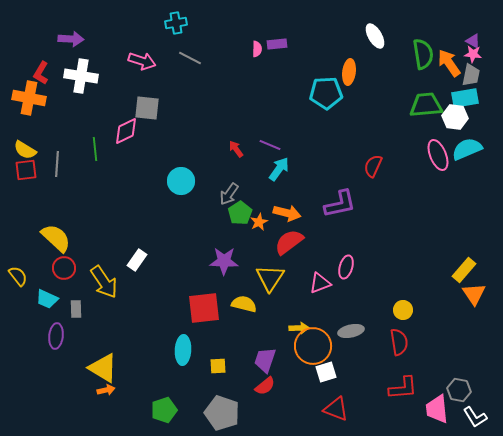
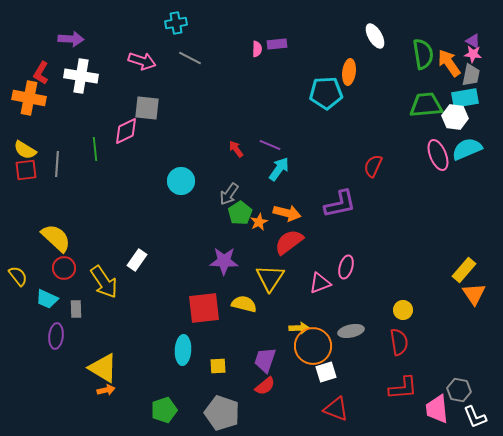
white L-shape at (475, 417): rotated 10 degrees clockwise
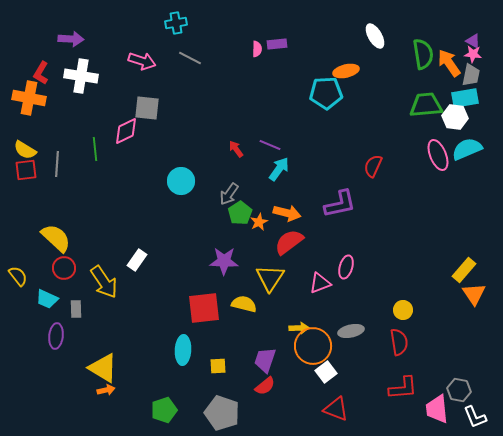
orange ellipse at (349, 72): moved 3 px left, 1 px up; rotated 70 degrees clockwise
white square at (326, 372): rotated 20 degrees counterclockwise
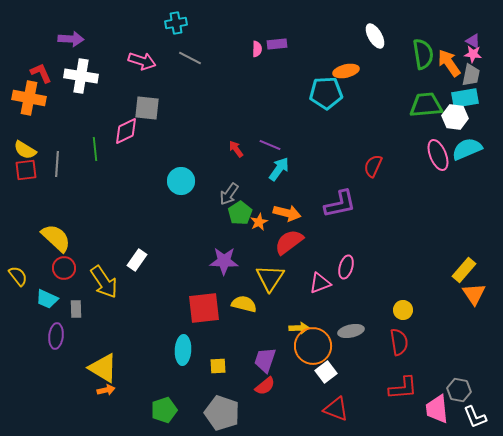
red L-shape at (41, 73): rotated 125 degrees clockwise
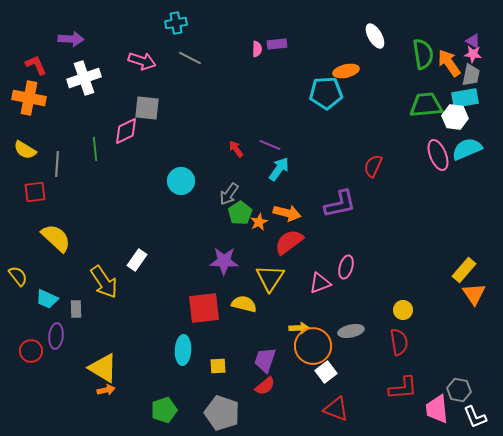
red L-shape at (41, 73): moved 5 px left, 8 px up
white cross at (81, 76): moved 3 px right, 2 px down; rotated 28 degrees counterclockwise
red square at (26, 170): moved 9 px right, 22 px down
red circle at (64, 268): moved 33 px left, 83 px down
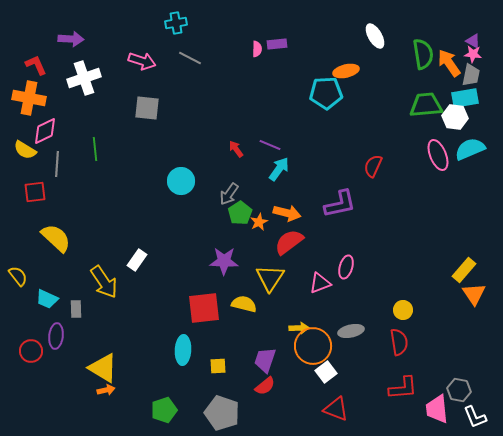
pink diamond at (126, 131): moved 81 px left
cyan semicircle at (467, 149): moved 3 px right
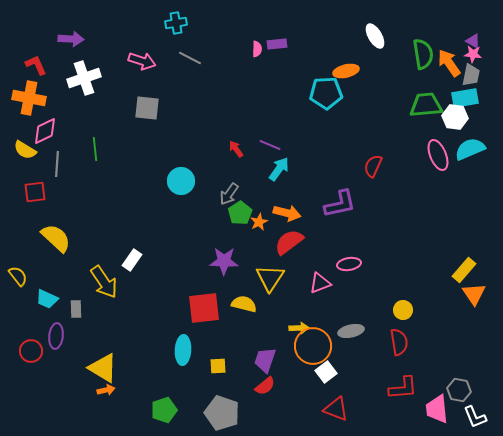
white rectangle at (137, 260): moved 5 px left
pink ellipse at (346, 267): moved 3 px right, 3 px up; rotated 65 degrees clockwise
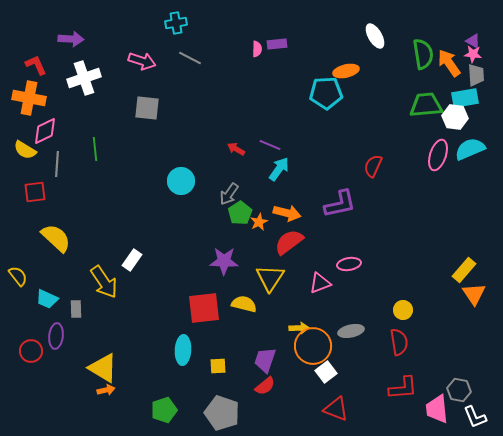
gray trapezoid at (471, 75): moved 5 px right; rotated 15 degrees counterclockwise
red arrow at (236, 149): rotated 24 degrees counterclockwise
pink ellipse at (438, 155): rotated 40 degrees clockwise
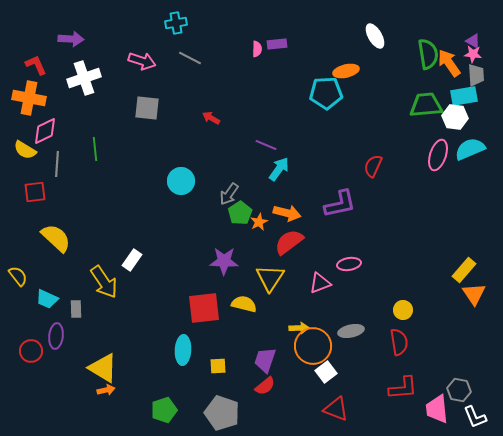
green semicircle at (423, 54): moved 5 px right
cyan rectangle at (465, 98): moved 1 px left, 2 px up
purple line at (270, 145): moved 4 px left
red arrow at (236, 149): moved 25 px left, 31 px up
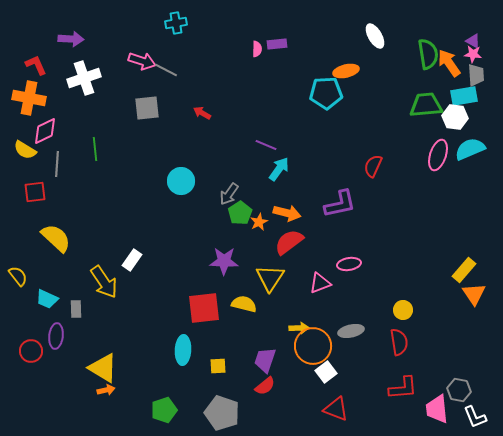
gray line at (190, 58): moved 24 px left, 12 px down
gray square at (147, 108): rotated 12 degrees counterclockwise
red arrow at (211, 118): moved 9 px left, 5 px up
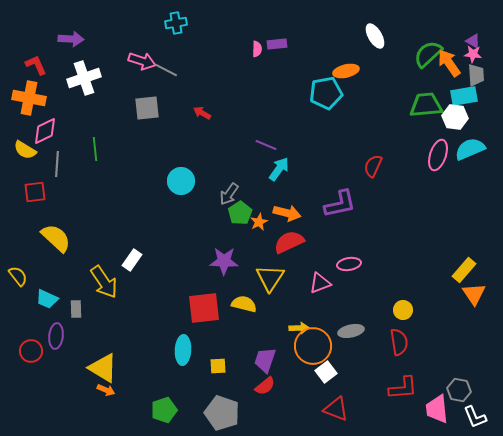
green semicircle at (428, 54): rotated 124 degrees counterclockwise
cyan pentagon at (326, 93): rotated 8 degrees counterclockwise
red semicircle at (289, 242): rotated 12 degrees clockwise
orange arrow at (106, 390): rotated 36 degrees clockwise
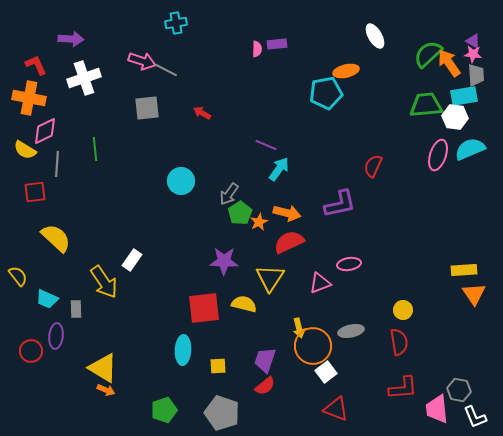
yellow rectangle at (464, 270): rotated 45 degrees clockwise
yellow arrow at (299, 328): rotated 78 degrees clockwise
